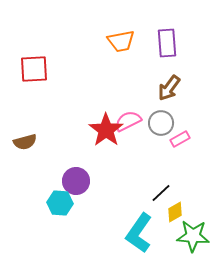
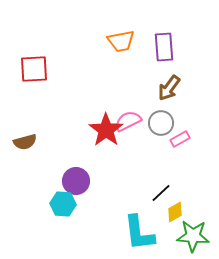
purple rectangle: moved 3 px left, 4 px down
cyan hexagon: moved 3 px right, 1 px down
cyan L-shape: rotated 42 degrees counterclockwise
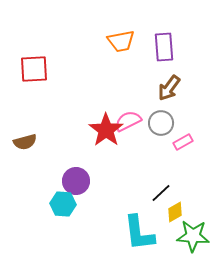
pink rectangle: moved 3 px right, 3 px down
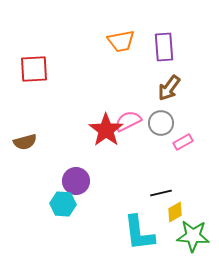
black line: rotated 30 degrees clockwise
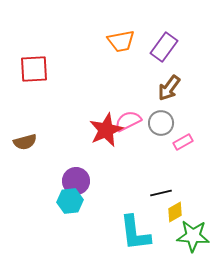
purple rectangle: rotated 40 degrees clockwise
red star: rotated 12 degrees clockwise
cyan hexagon: moved 7 px right, 3 px up; rotated 10 degrees counterclockwise
cyan L-shape: moved 4 px left
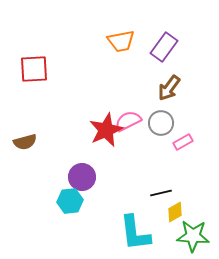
purple circle: moved 6 px right, 4 px up
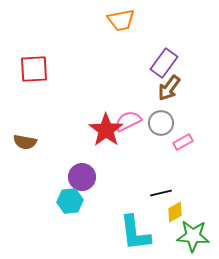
orange trapezoid: moved 21 px up
purple rectangle: moved 16 px down
red star: rotated 12 degrees counterclockwise
brown semicircle: rotated 25 degrees clockwise
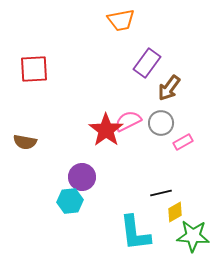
purple rectangle: moved 17 px left
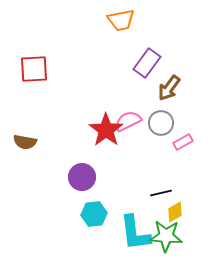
cyan hexagon: moved 24 px right, 13 px down
green star: moved 27 px left
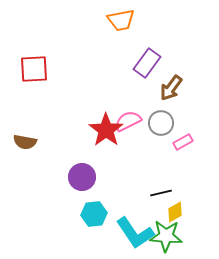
brown arrow: moved 2 px right
cyan L-shape: rotated 27 degrees counterclockwise
